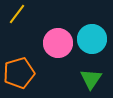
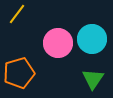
green triangle: moved 2 px right
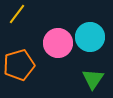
cyan circle: moved 2 px left, 2 px up
orange pentagon: moved 8 px up
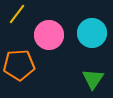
cyan circle: moved 2 px right, 4 px up
pink circle: moved 9 px left, 8 px up
orange pentagon: rotated 12 degrees clockwise
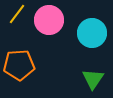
pink circle: moved 15 px up
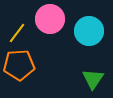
yellow line: moved 19 px down
pink circle: moved 1 px right, 1 px up
cyan circle: moved 3 px left, 2 px up
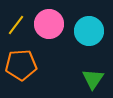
pink circle: moved 1 px left, 5 px down
yellow line: moved 1 px left, 8 px up
orange pentagon: moved 2 px right
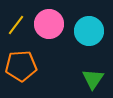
orange pentagon: moved 1 px down
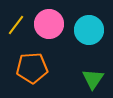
cyan circle: moved 1 px up
orange pentagon: moved 11 px right, 2 px down
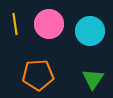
yellow line: moved 1 px left, 1 px up; rotated 45 degrees counterclockwise
cyan circle: moved 1 px right, 1 px down
orange pentagon: moved 6 px right, 7 px down
